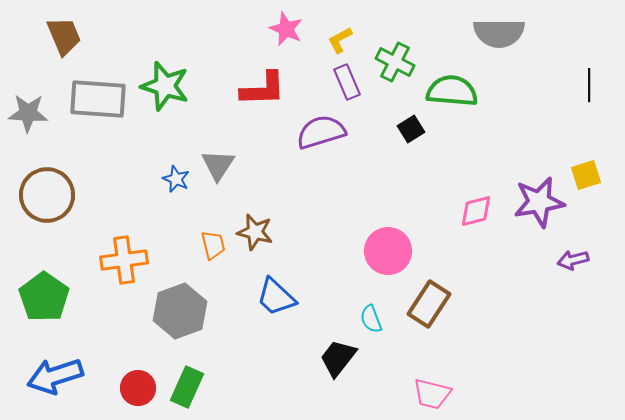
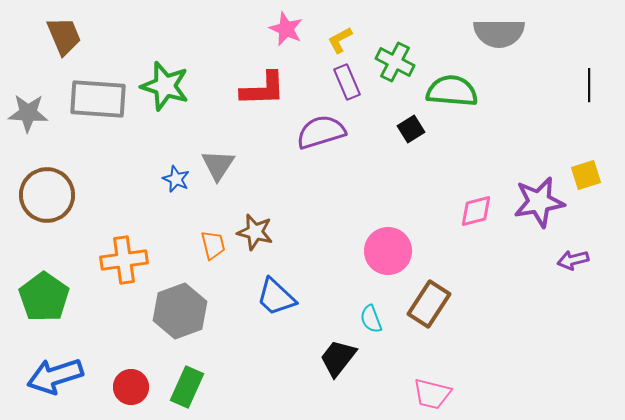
red circle: moved 7 px left, 1 px up
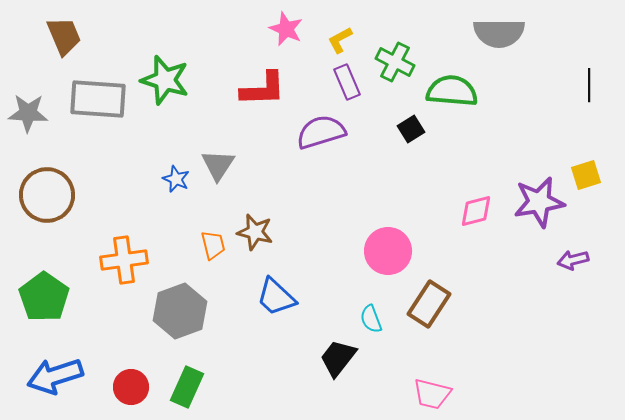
green star: moved 6 px up
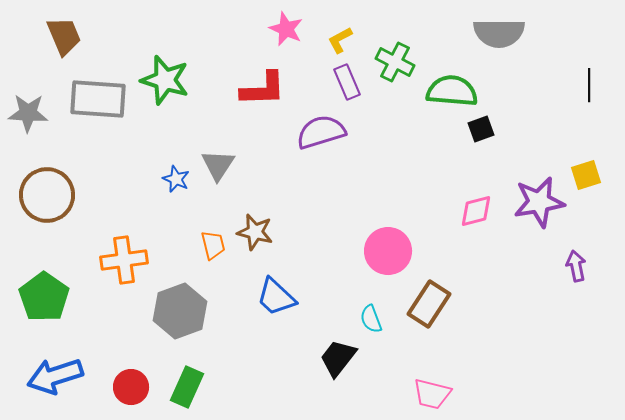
black square: moved 70 px right; rotated 12 degrees clockwise
purple arrow: moved 3 px right, 6 px down; rotated 92 degrees clockwise
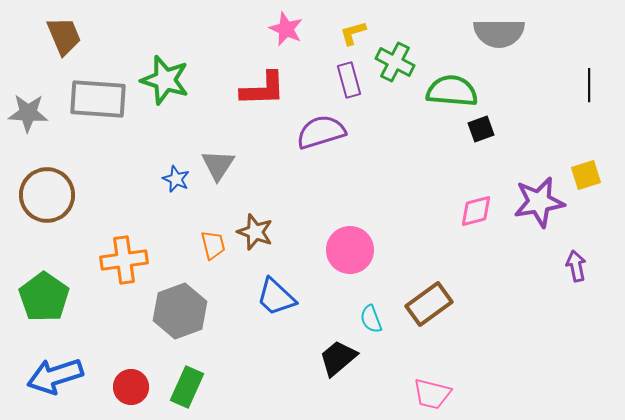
yellow L-shape: moved 13 px right, 7 px up; rotated 12 degrees clockwise
purple rectangle: moved 2 px right, 2 px up; rotated 8 degrees clockwise
brown star: rotated 6 degrees clockwise
pink circle: moved 38 px left, 1 px up
brown rectangle: rotated 21 degrees clockwise
black trapezoid: rotated 12 degrees clockwise
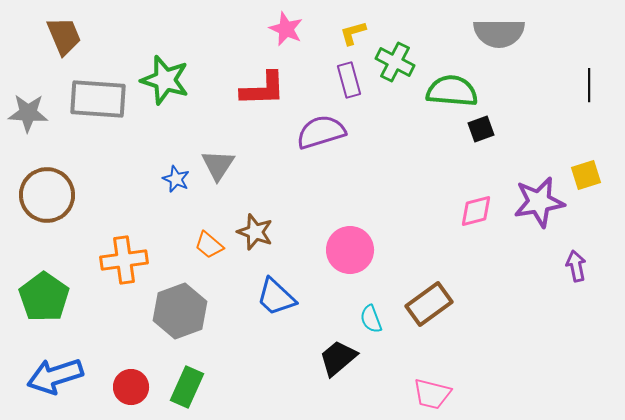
orange trapezoid: moved 4 px left; rotated 144 degrees clockwise
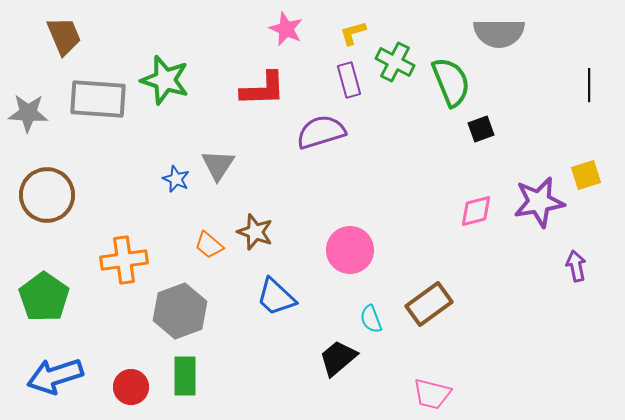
green semicircle: moved 1 px left, 9 px up; rotated 63 degrees clockwise
green rectangle: moved 2 px left, 11 px up; rotated 24 degrees counterclockwise
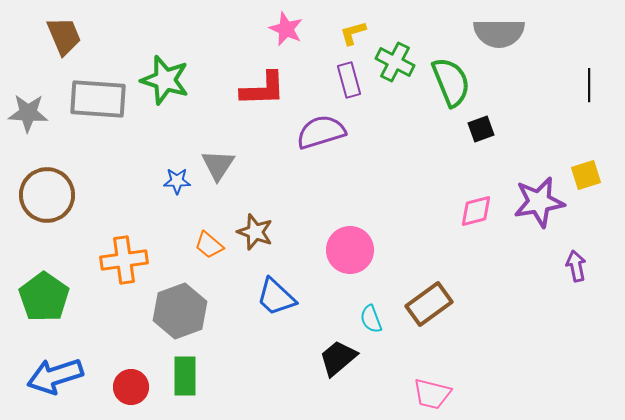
blue star: moved 1 px right, 2 px down; rotated 24 degrees counterclockwise
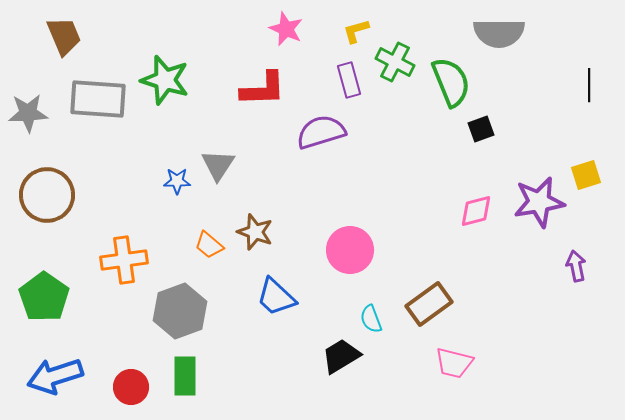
yellow L-shape: moved 3 px right, 2 px up
gray star: rotated 6 degrees counterclockwise
black trapezoid: moved 3 px right, 2 px up; rotated 9 degrees clockwise
pink trapezoid: moved 22 px right, 31 px up
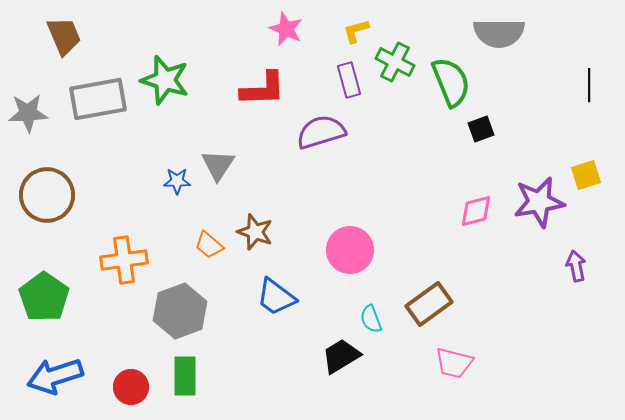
gray rectangle: rotated 14 degrees counterclockwise
blue trapezoid: rotated 6 degrees counterclockwise
